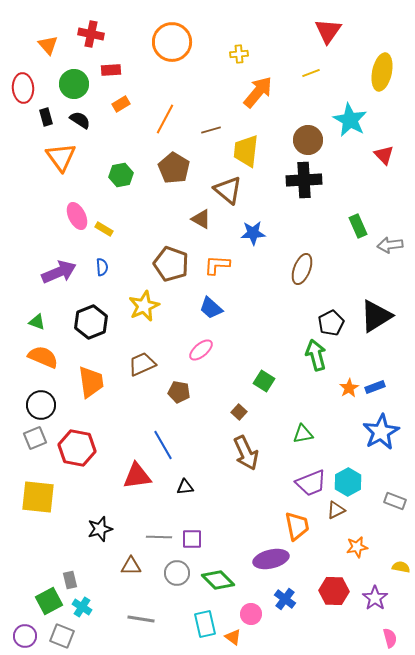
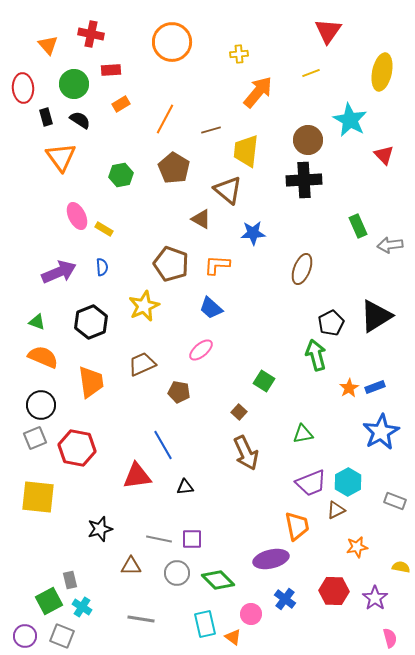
gray line at (159, 537): moved 2 px down; rotated 10 degrees clockwise
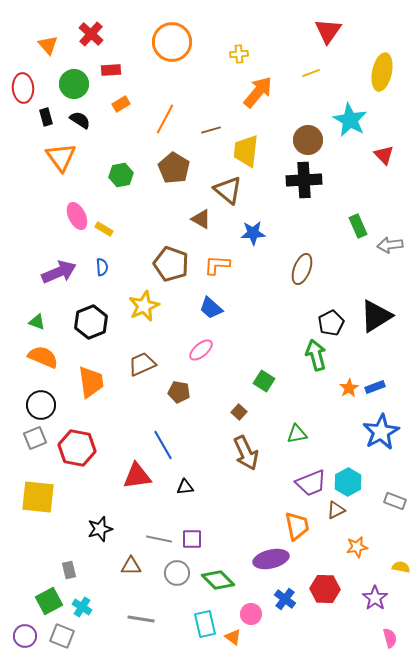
red cross at (91, 34): rotated 30 degrees clockwise
green triangle at (303, 434): moved 6 px left
gray rectangle at (70, 580): moved 1 px left, 10 px up
red hexagon at (334, 591): moved 9 px left, 2 px up
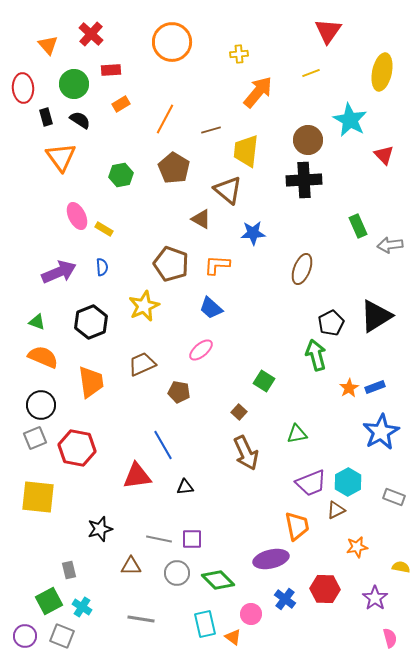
gray rectangle at (395, 501): moved 1 px left, 4 px up
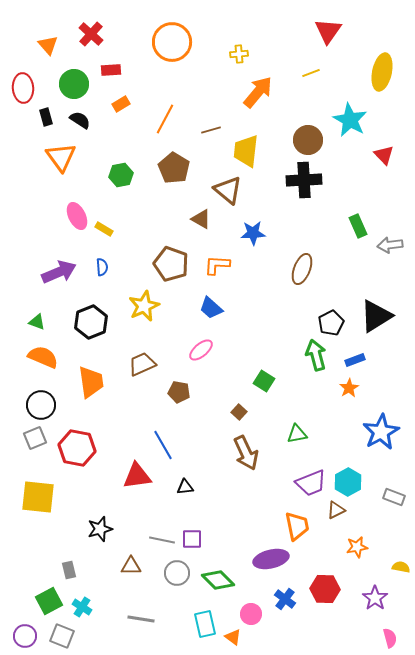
blue rectangle at (375, 387): moved 20 px left, 27 px up
gray line at (159, 539): moved 3 px right, 1 px down
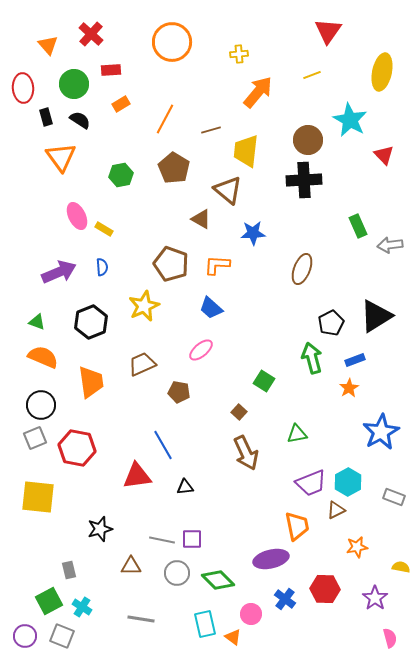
yellow line at (311, 73): moved 1 px right, 2 px down
green arrow at (316, 355): moved 4 px left, 3 px down
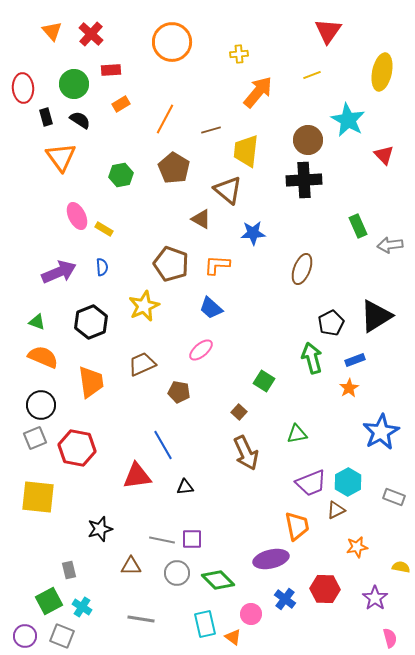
orange triangle at (48, 45): moved 4 px right, 14 px up
cyan star at (350, 120): moved 2 px left
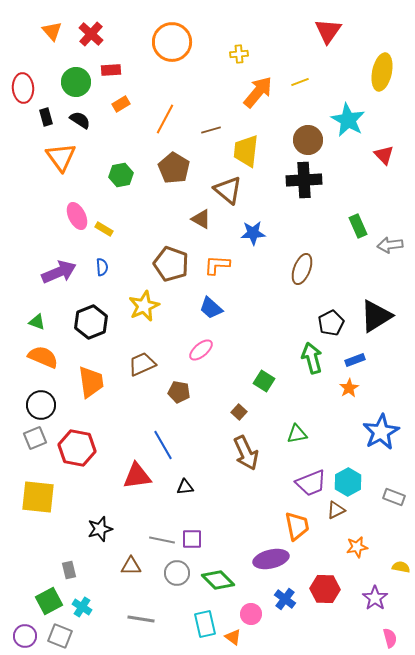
yellow line at (312, 75): moved 12 px left, 7 px down
green circle at (74, 84): moved 2 px right, 2 px up
gray square at (62, 636): moved 2 px left
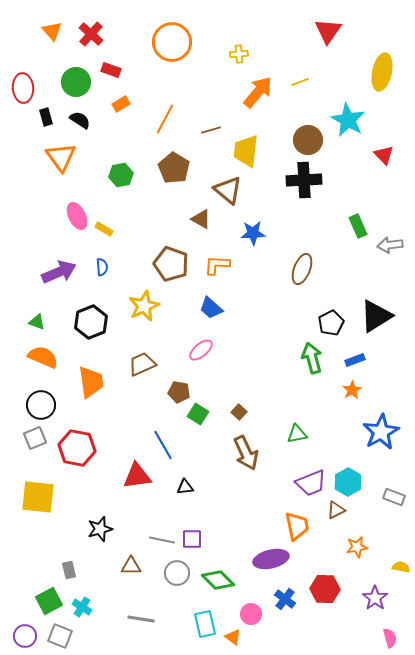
red rectangle at (111, 70): rotated 24 degrees clockwise
green square at (264, 381): moved 66 px left, 33 px down
orange star at (349, 388): moved 3 px right, 2 px down
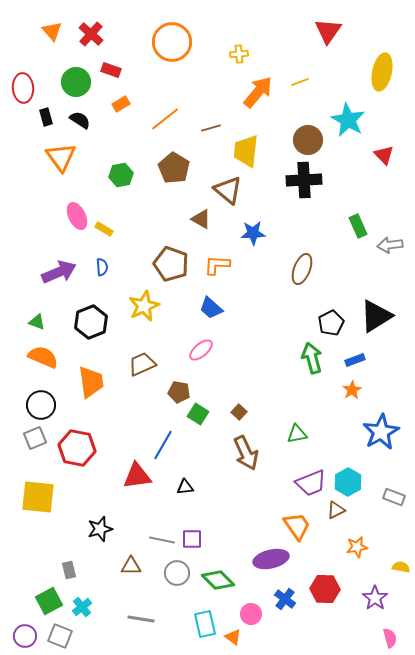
orange line at (165, 119): rotated 24 degrees clockwise
brown line at (211, 130): moved 2 px up
blue line at (163, 445): rotated 60 degrees clockwise
orange trapezoid at (297, 526): rotated 24 degrees counterclockwise
cyan cross at (82, 607): rotated 18 degrees clockwise
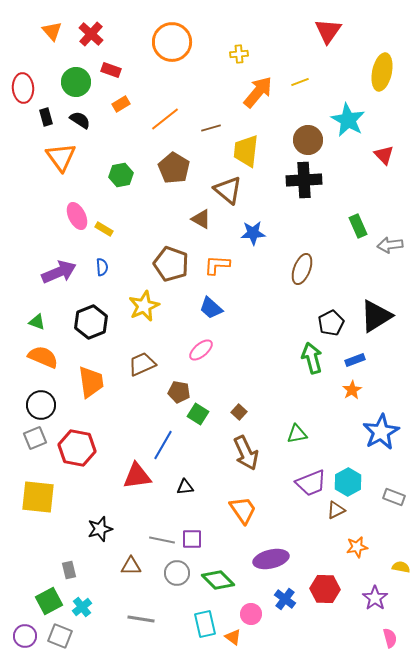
orange trapezoid at (297, 526): moved 54 px left, 16 px up
